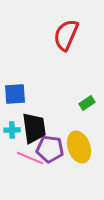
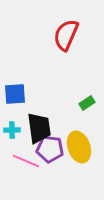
black trapezoid: moved 5 px right
pink line: moved 4 px left, 3 px down
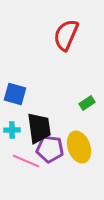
blue square: rotated 20 degrees clockwise
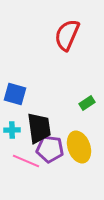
red semicircle: moved 1 px right
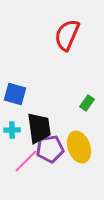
green rectangle: rotated 21 degrees counterclockwise
purple pentagon: rotated 16 degrees counterclockwise
pink line: rotated 68 degrees counterclockwise
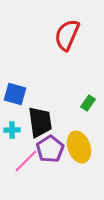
green rectangle: moved 1 px right
black trapezoid: moved 1 px right, 6 px up
purple pentagon: rotated 24 degrees counterclockwise
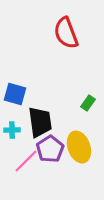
red semicircle: moved 1 px left, 2 px up; rotated 44 degrees counterclockwise
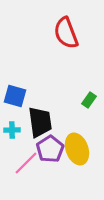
blue square: moved 2 px down
green rectangle: moved 1 px right, 3 px up
yellow ellipse: moved 2 px left, 2 px down
pink line: moved 2 px down
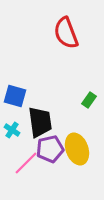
cyan cross: rotated 35 degrees clockwise
purple pentagon: rotated 20 degrees clockwise
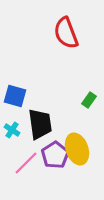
black trapezoid: moved 2 px down
purple pentagon: moved 5 px right, 6 px down; rotated 20 degrees counterclockwise
